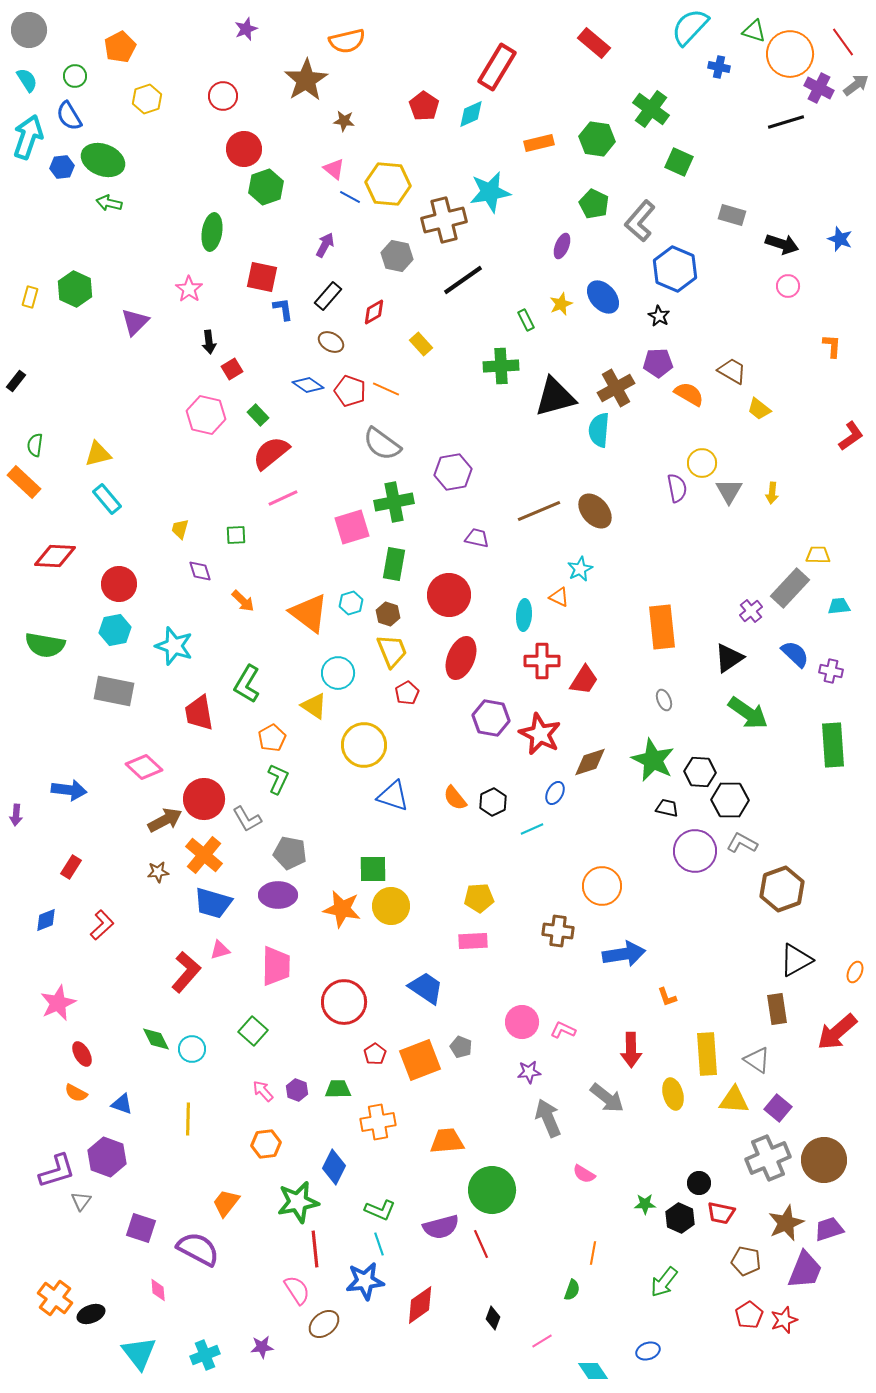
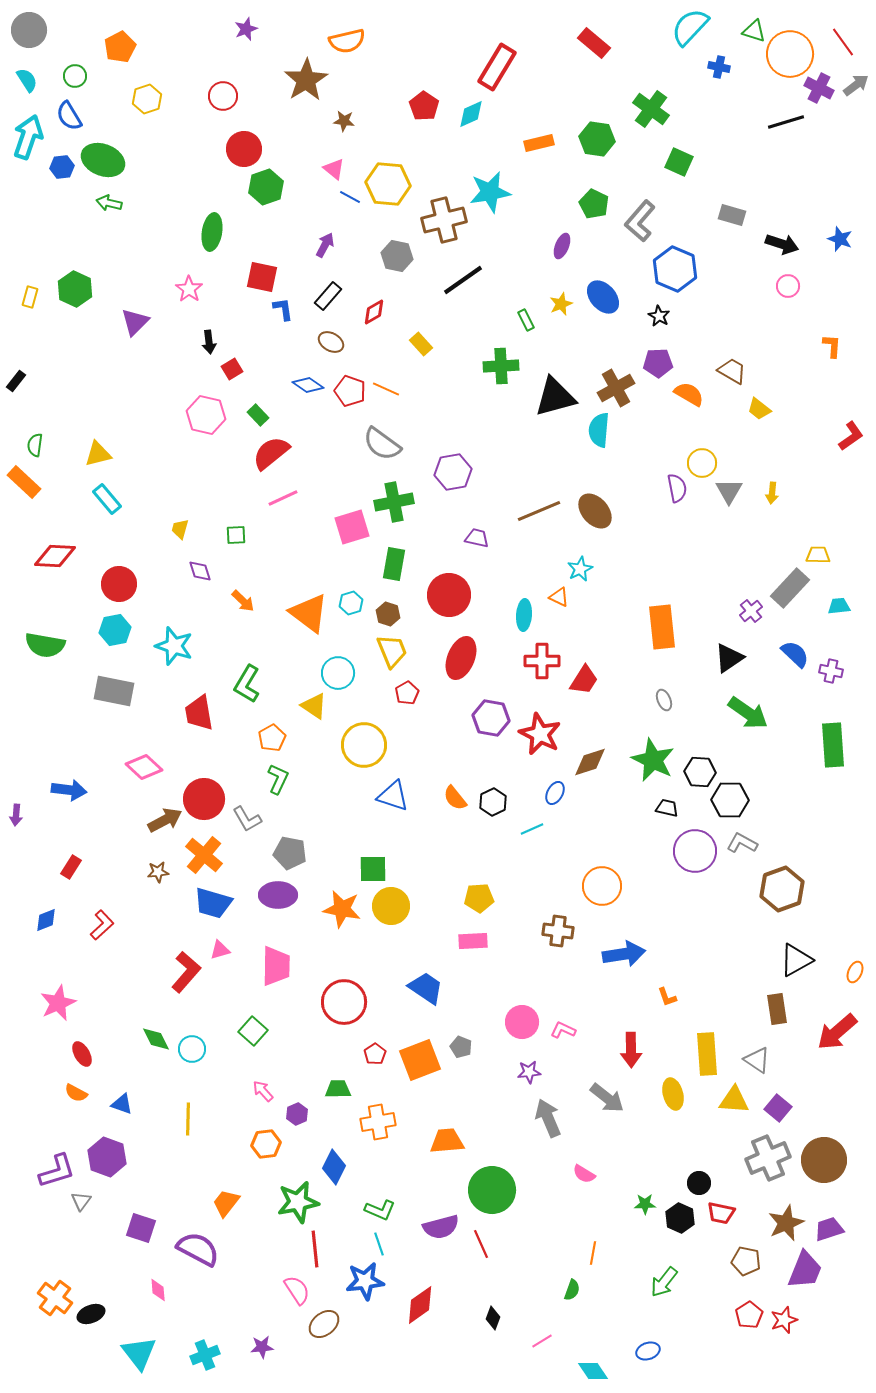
purple hexagon at (297, 1090): moved 24 px down; rotated 15 degrees clockwise
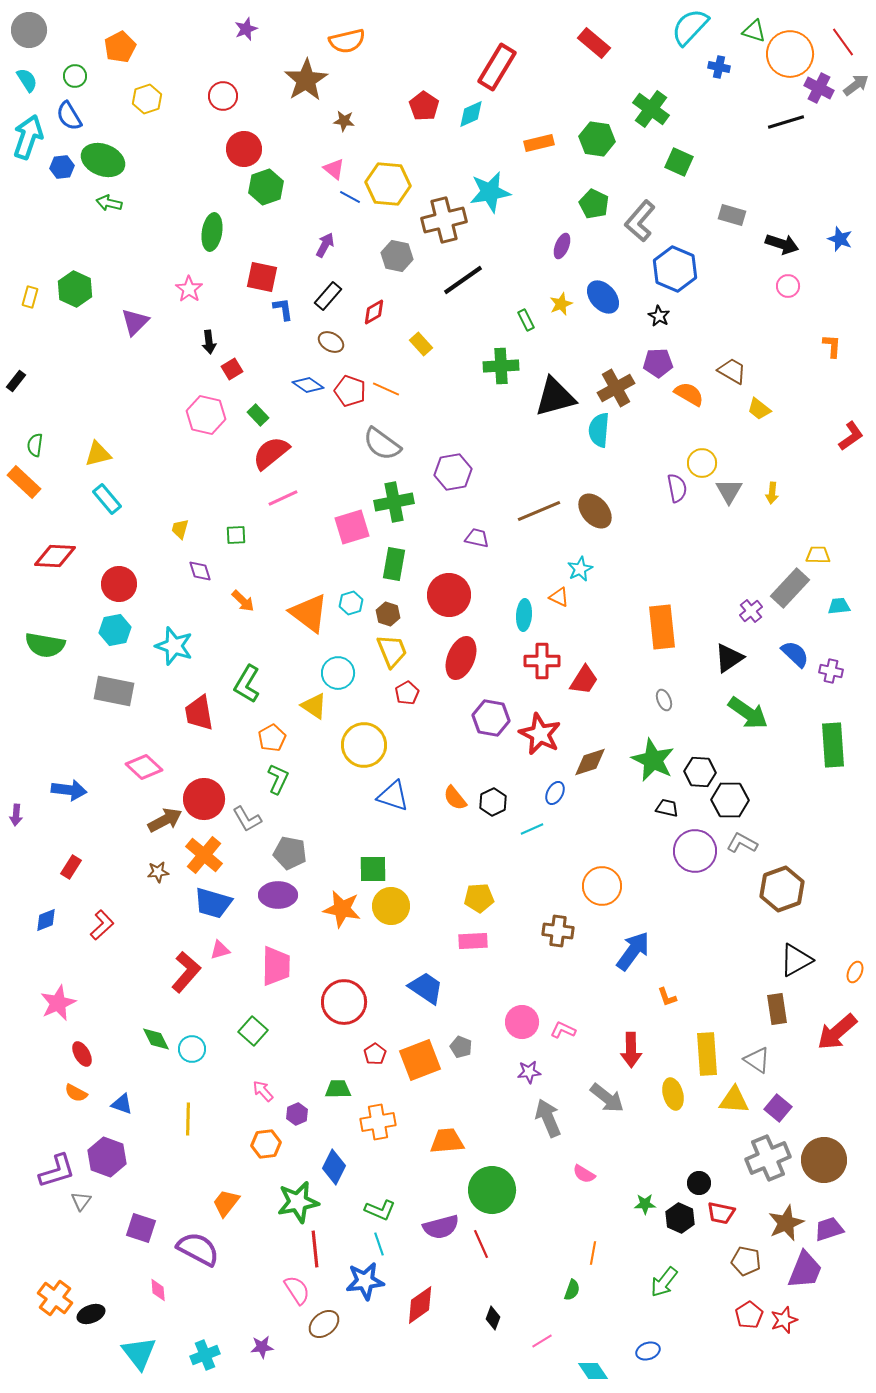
blue arrow at (624, 954): moved 9 px right, 3 px up; rotated 45 degrees counterclockwise
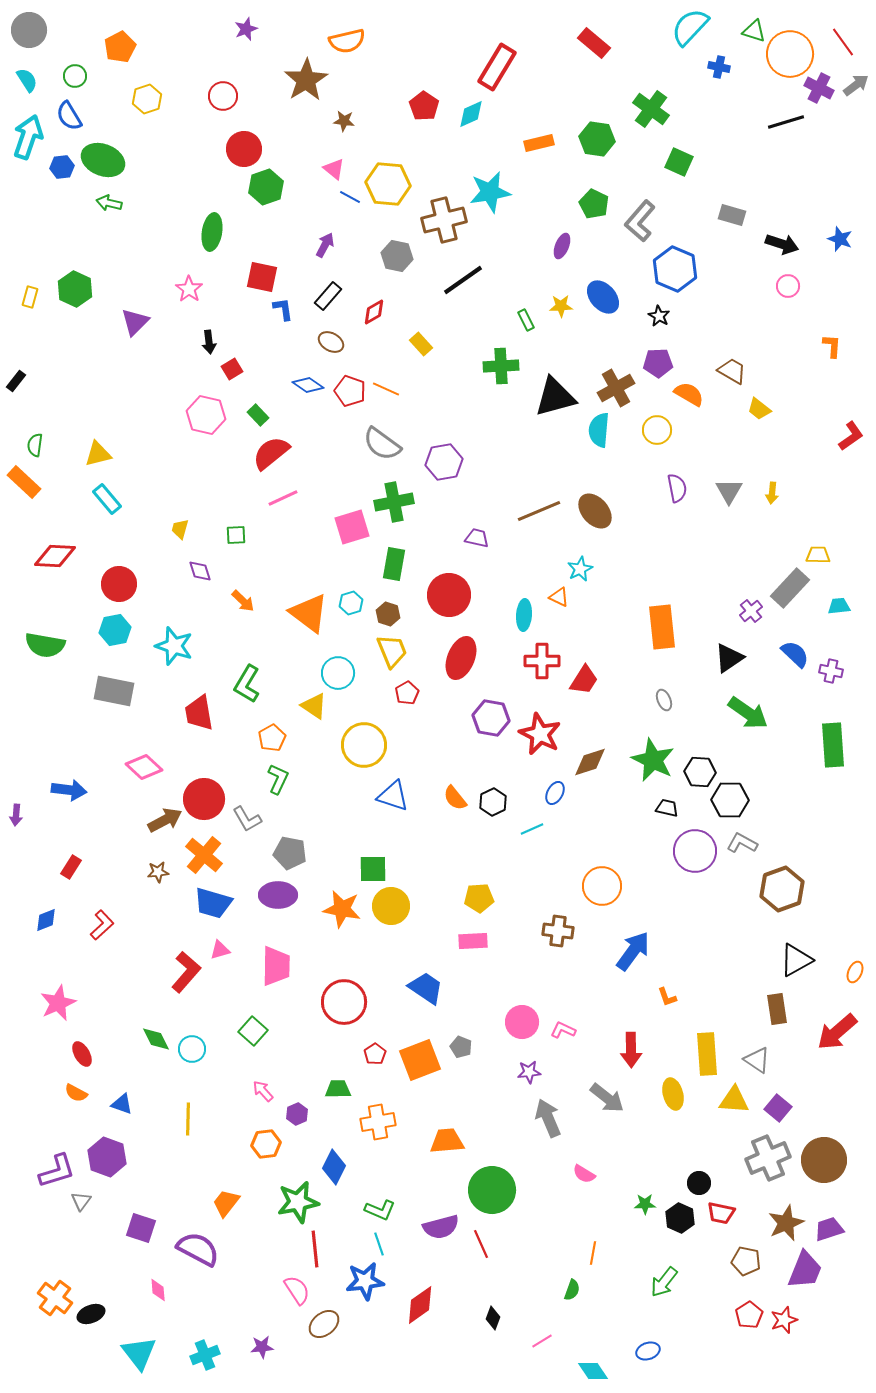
yellow star at (561, 304): moved 2 px down; rotated 20 degrees clockwise
yellow circle at (702, 463): moved 45 px left, 33 px up
purple hexagon at (453, 472): moved 9 px left, 10 px up
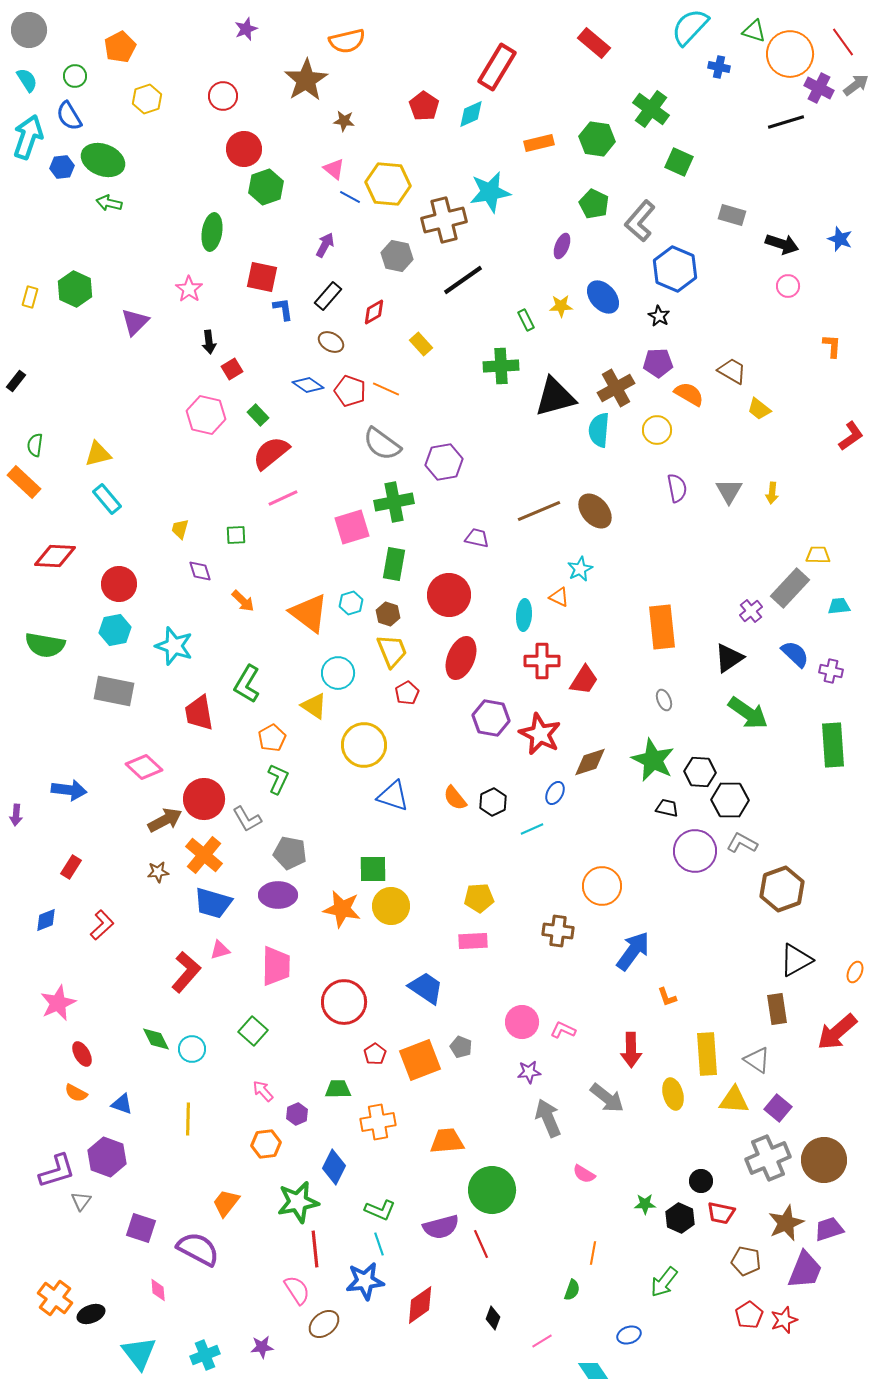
black circle at (699, 1183): moved 2 px right, 2 px up
blue ellipse at (648, 1351): moved 19 px left, 16 px up
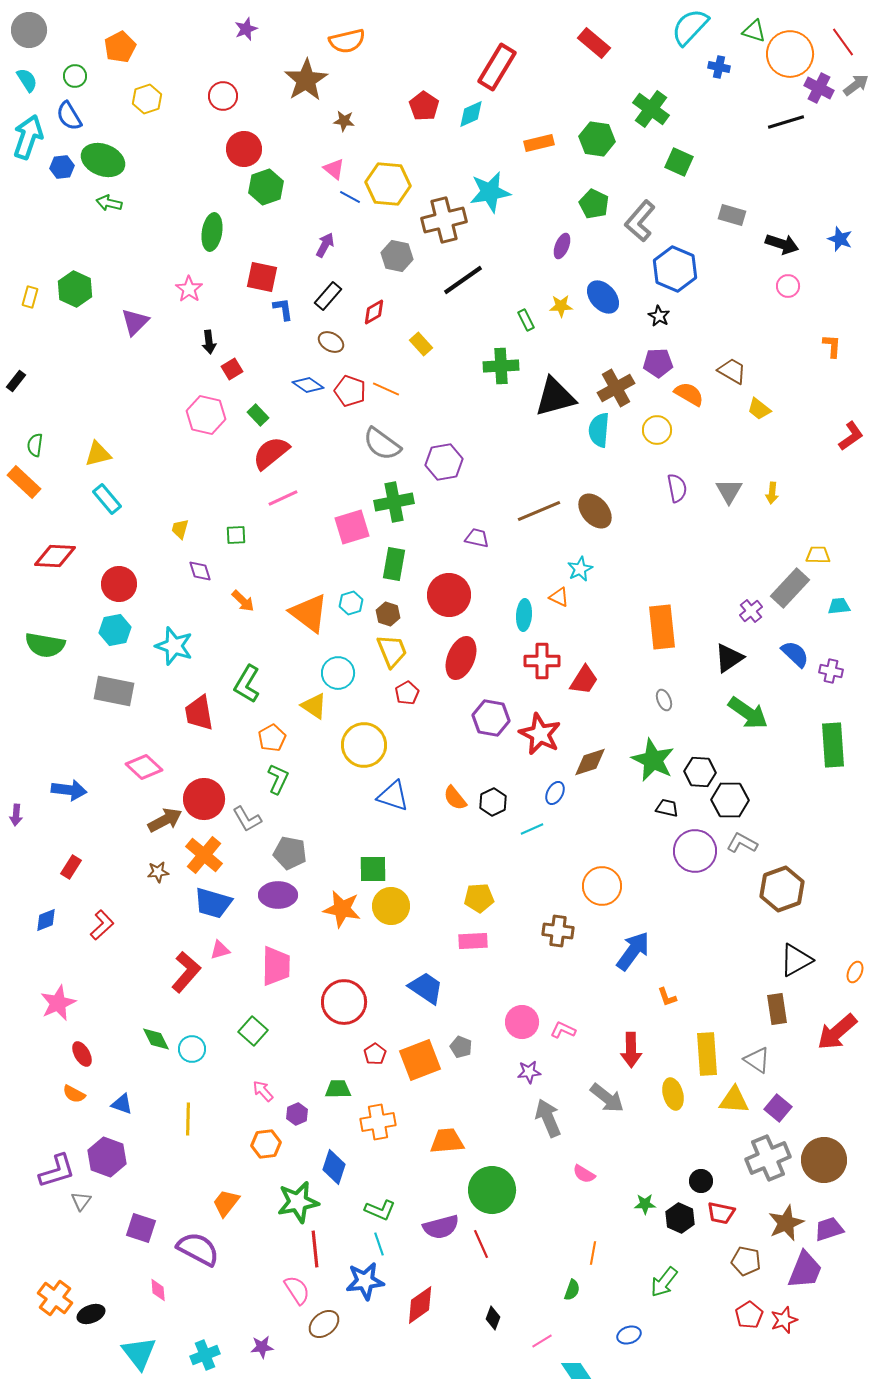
orange semicircle at (76, 1093): moved 2 px left, 1 px down
blue diamond at (334, 1167): rotated 8 degrees counterclockwise
cyan diamond at (593, 1371): moved 17 px left
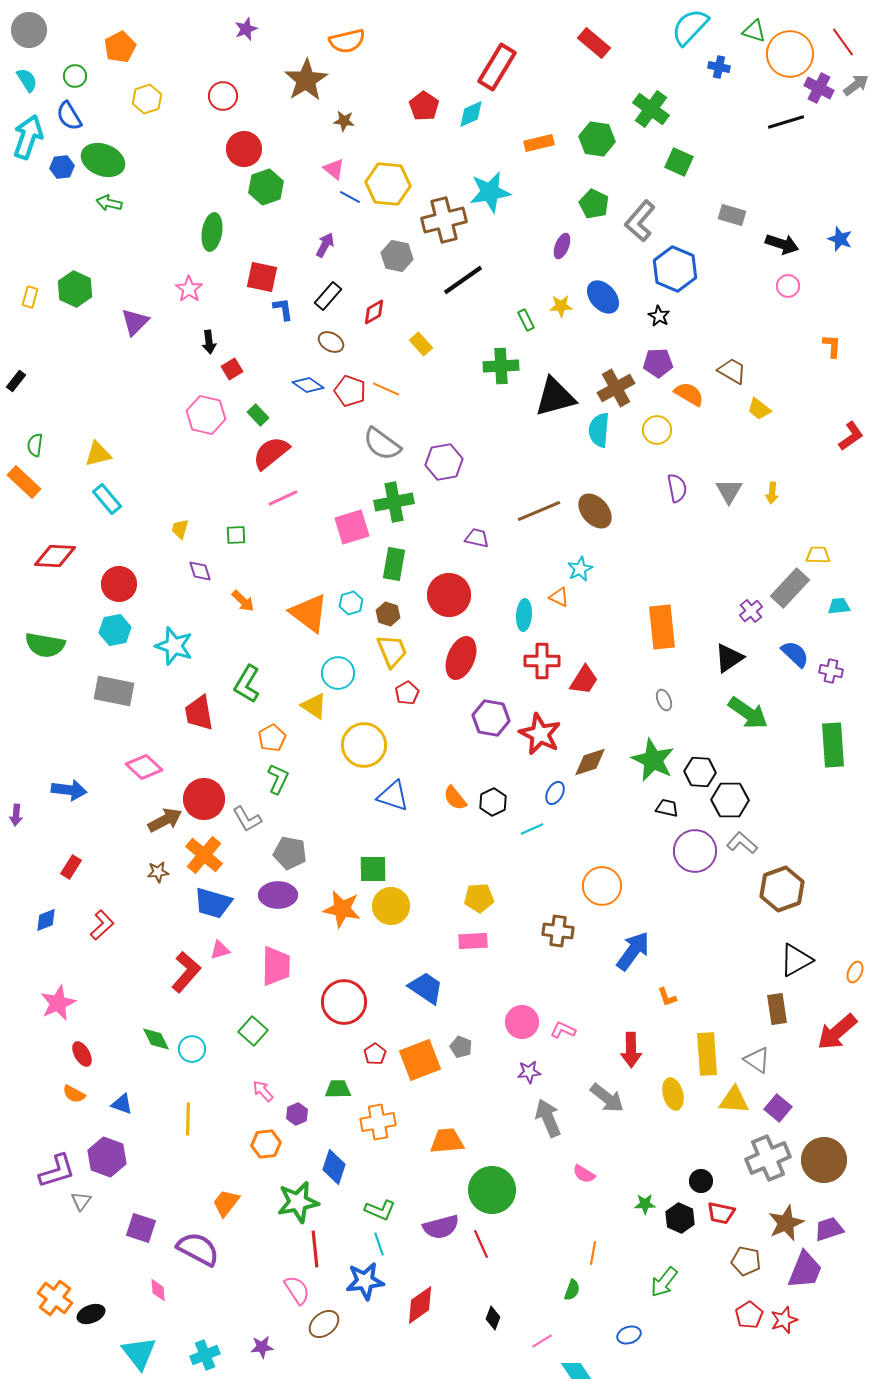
gray L-shape at (742, 843): rotated 12 degrees clockwise
